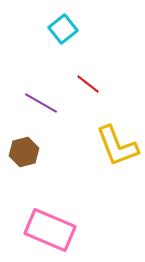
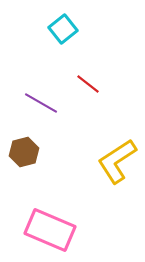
yellow L-shape: moved 15 px down; rotated 78 degrees clockwise
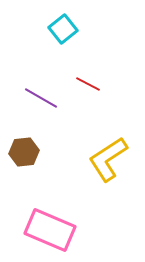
red line: rotated 10 degrees counterclockwise
purple line: moved 5 px up
brown hexagon: rotated 8 degrees clockwise
yellow L-shape: moved 9 px left, 2 px up
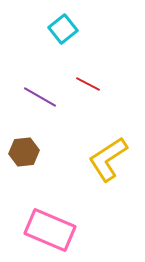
purple line: moved 1 px left, 1 px up
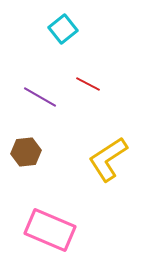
brown hexagon: moved 2 px right
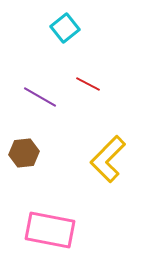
cyan square: moved 2 px right, 1 px up
brown hexagon: moved 2 px left, 1 px down
yellow L-shape: rotated 12 degrees counterclockwise
pink rectangle: rotated 12 degrees counterclockwise
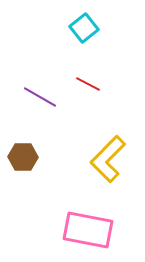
cyan square: moved 19 px right
brown hexagon: moved 1 px left, 4 px down; rotated 8 degrees clockwise
pink rectangle: moved 38 px right
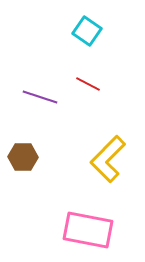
cyan square: moved 3 px right, 3 px down; rotated 16 degrees counterclockwise
purple line: rotated 12 degrees counterclockwise
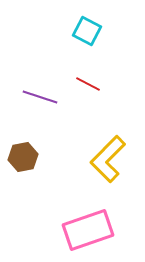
cyan square: rotated 8 degrees counterclockwise
brown hexagon: rotated 12 degrees counterclockwise
pink rectangle: rotated 30 degrees counterclockwise
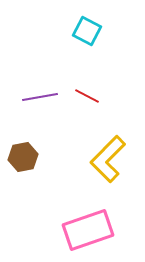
red line: moved 1 px left, 12 px down
purple line: rotated 28 degrees counterclockwise
